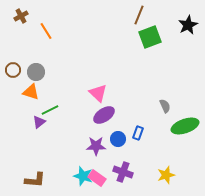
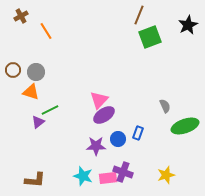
pink triangle: moved 1 px right, 7 px down; rotated 30 degrees clockwise
purple triangle: moved 1 px left
pink rectangle: moved 11 px right; rotated 42 degrees counterclockwise
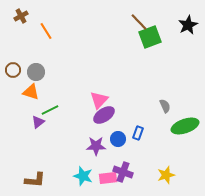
brown line: moved 7 px down; rotated 66 degrees counterclockwise
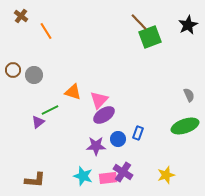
brown cross: rotated 24 degrees counterclockwise
gray circle: moved 2 px left, 3 px down
orange triangle: moved 42 px right
gray semicircle: moved 24 px right, 11 px up
purple cross: rotated 12 degrees clockwise
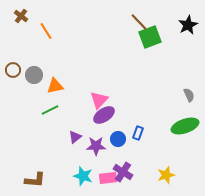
orange triangle: moved 18 px left, 6 px up; rotated 30 degrees counterclockwise
purple triangle: moved 37 px right, 15 px down
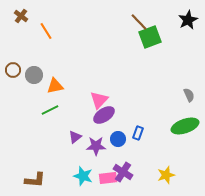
black star: moved 5 px up
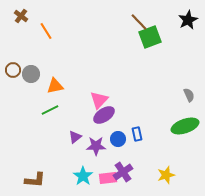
gray circle: moved 3 px left, 1 px up
blue rectangle: moved 1 px left, 1 px down; rotated 32 degrees counterclockwise
purple cross: rotated 24 degrees clockwise
cyan star: rotated 18 degrees clockwise
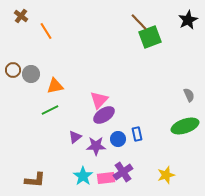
pink rectangle: moved 2 px left
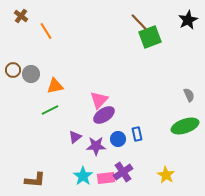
yellow star: rotated 24 degrees counterclockwise
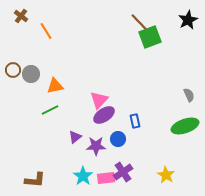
blue rectangle: moved 2 px left, 13 px up
